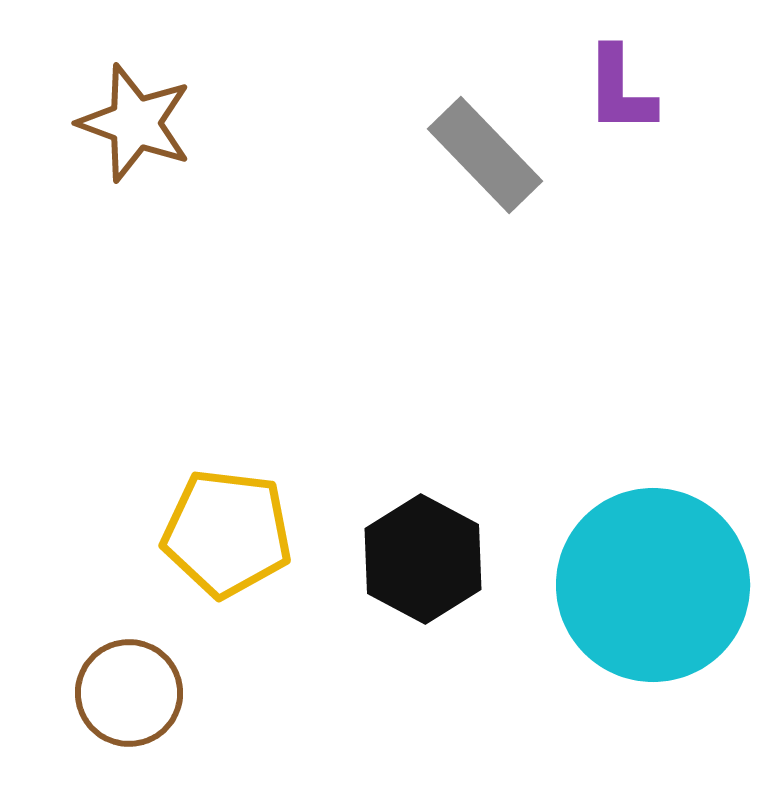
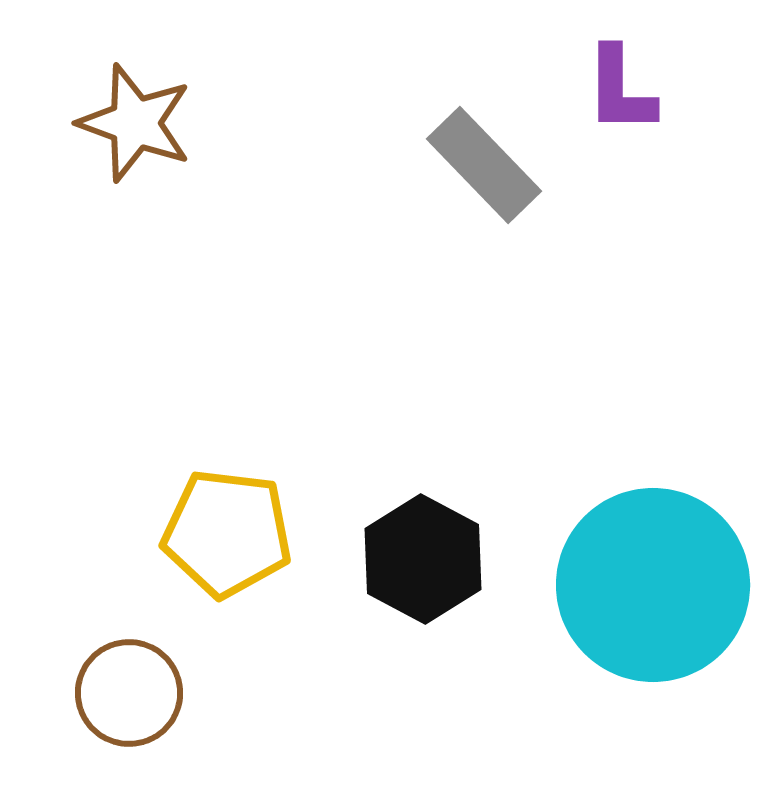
gray rectangle: moved 1 px left, 10 px down
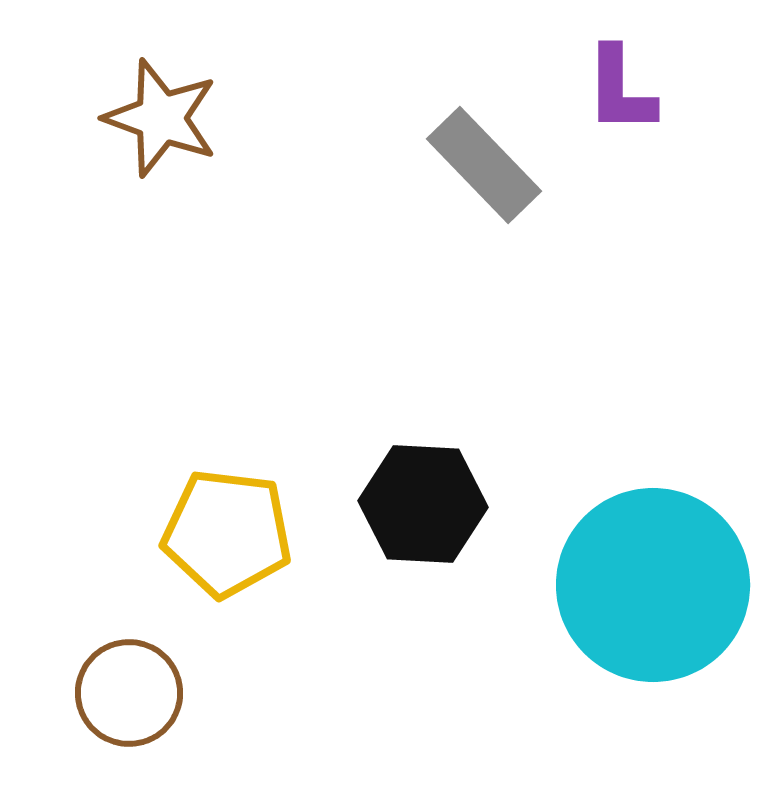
brown star: moved 26 px right, 5 px up
black hexagon: moved 55 px up; rotated 25 degrees counterclockwise
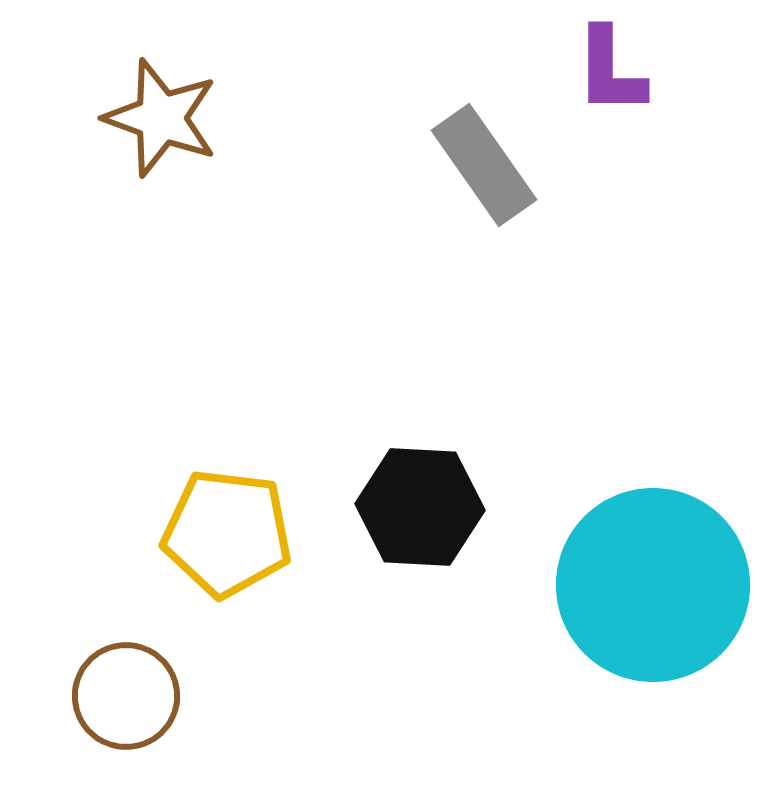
purple L-shape: moved 10 px left, 19 px up
gray rectangle: rotated 9 degrees clockwise
black hexagon: moved 3 px left, 3 px down
brown circle: moved 3 px left, 3 px down
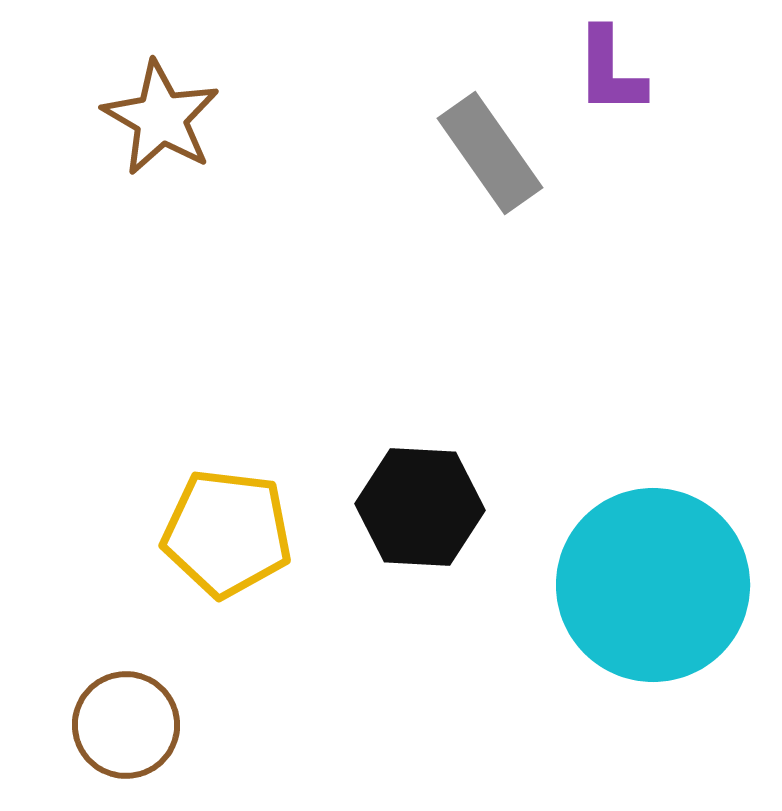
brown star: rotated 10 degrees clockwise
gray rectangle: moved 6 px right, 12 px up
brown circle: moved 29 px down
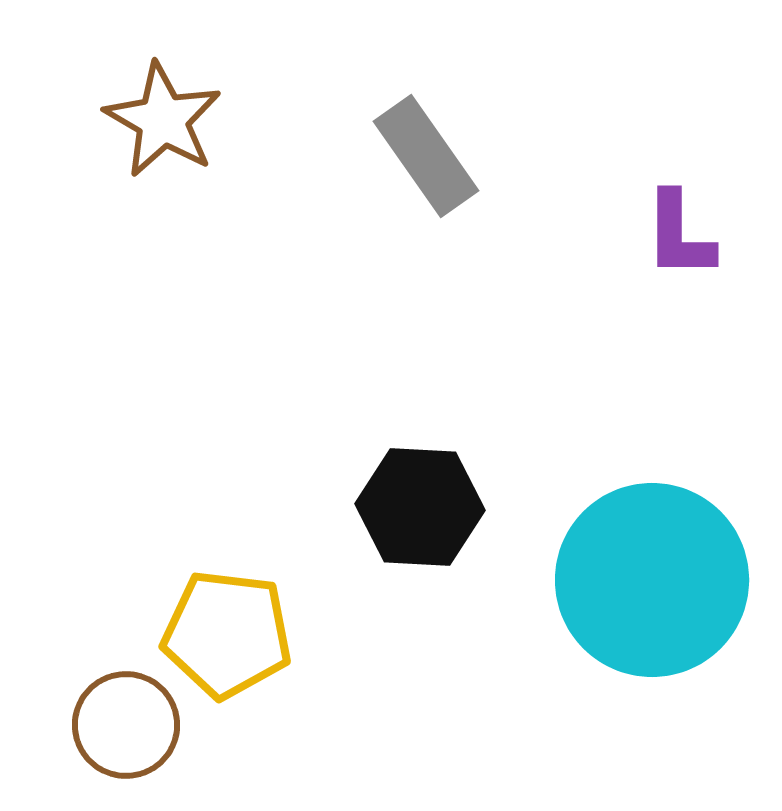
purple L-shape: moved 69 px right, 164 px down
brown star: moved 2 px right, 2 px down
gray rectangle: moved 64 px left, 3 px down
yellow pentagon: moved 101 px down
cyan circle: moved 1 px left, 5 px up
